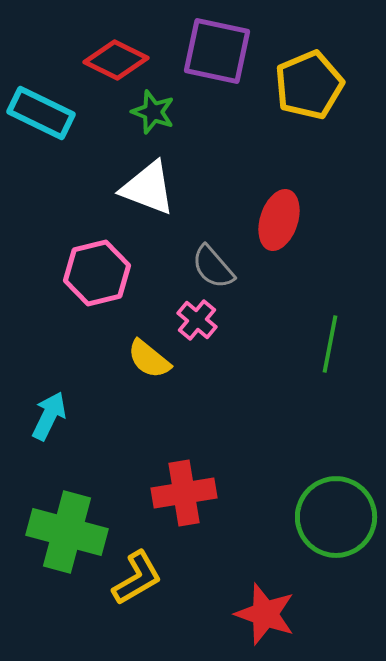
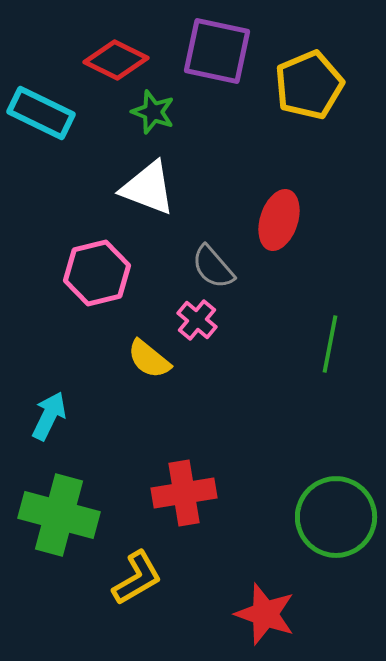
green cross: moved 8 px left, 17 px up
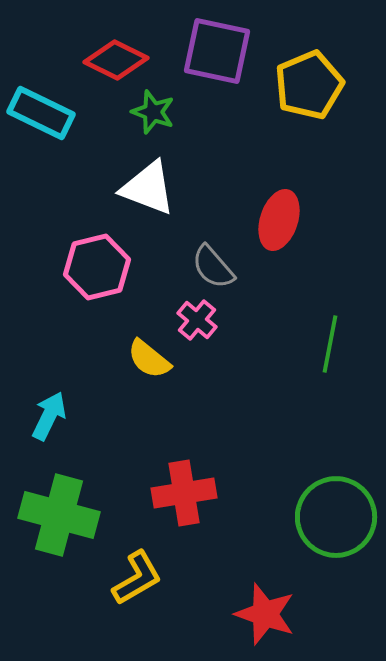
pink hexagon: moved 6 px up
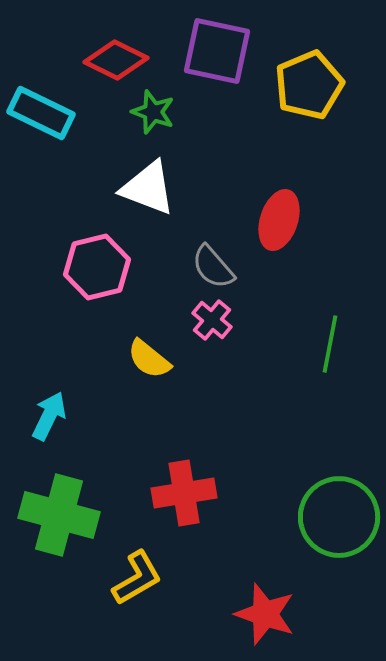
pink cross: moved 15 px right
green circle: moved 3 px right
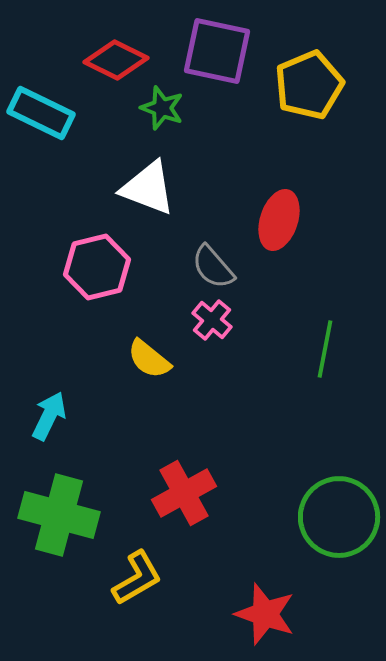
green star: moved 9 px right, 4 px up
green line: moved 5 px left, 5 px down
red cross: rotated 20 degrees counterclockwise
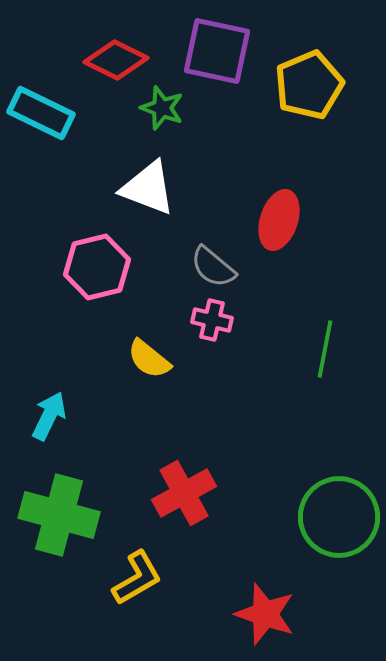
gray semicircle: rotated 9 degrees counterclockwise
pink cross: rotated 27 degrees counterclockwise
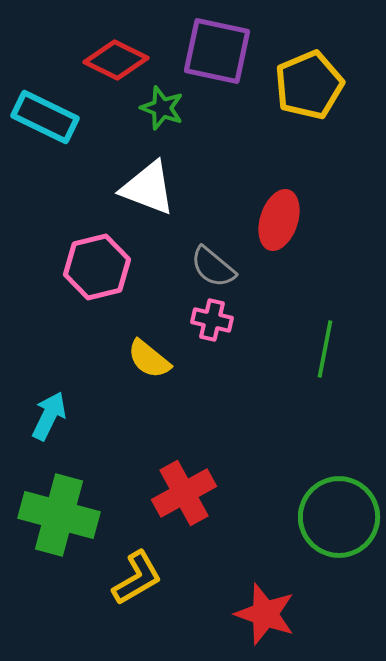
cyan rectangle: moved 4 px right, 4 px down
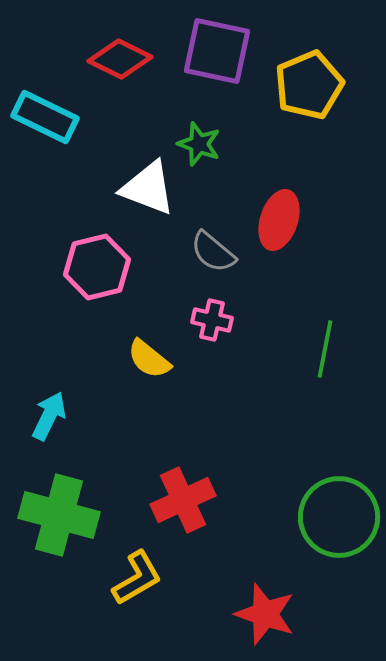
red diamond: moved 4 px right, 1 px up
green star: moved 37 px right, 36 px down
gray semicircle: moved 15 px up
red cross: moved 1 px left, 7 px down; rotated 4 degrees clockwise
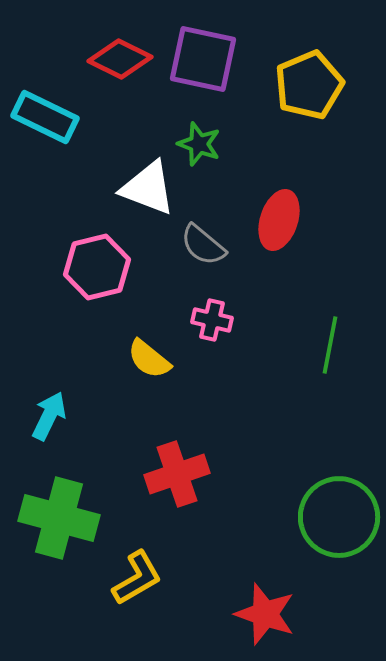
purple square: moved 14 px left, 8 px down
gray semicircle: moved 10 px left, 7 px up
green line: moved 5 px right, 4 px up
red cross: moved 6 px left, 26 px up; rotated 6 degrees clockwise
green cross: moved 3 px down
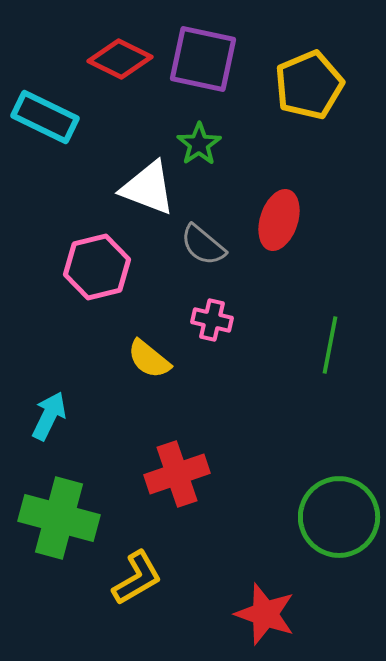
green star: rotated 18 degrees clockwise
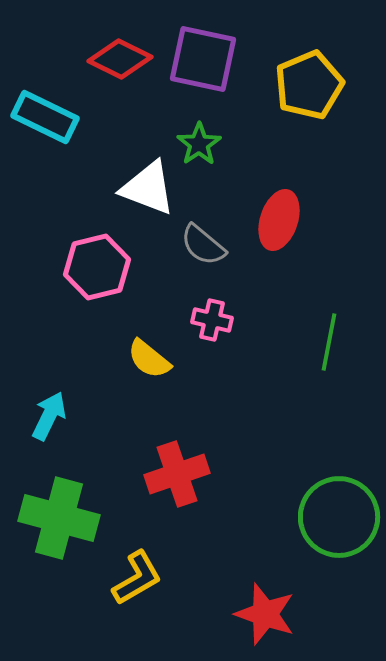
green line: moved 1 px left, 3 px up
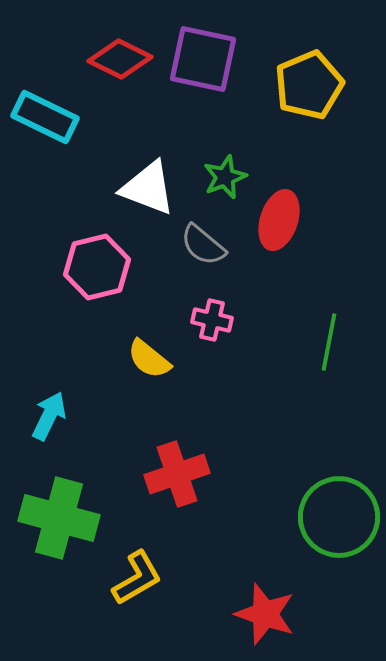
green star: moved 26 px right, 33 px down; rotated 12 degrees clockwise
